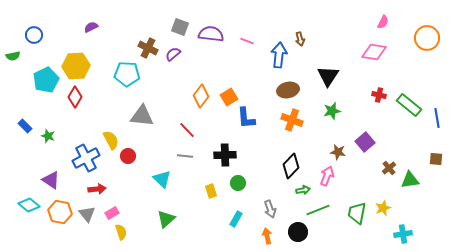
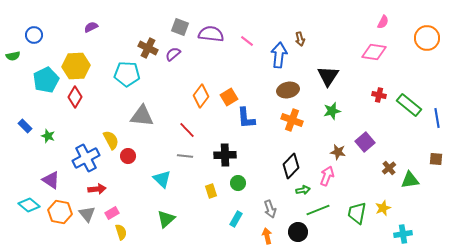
pink line at (247, 41): rotated 16 degrees clockwise
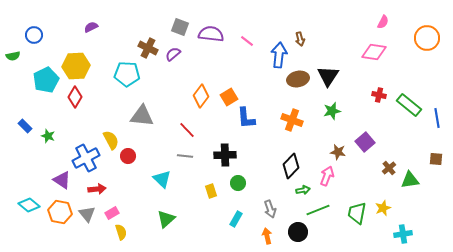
brown ellipse at (288, 90): moved 10 px right, 11 px up
purple triangle at (51, 180): moved 11 px right
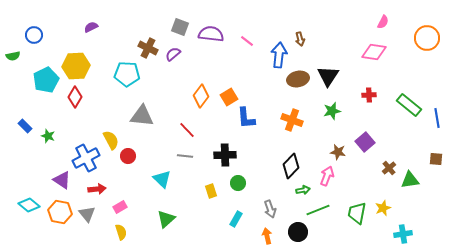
red cross at (379, 95): moved 10 px left; rotated 16 degrees counterclockwise
pink rectangle at (112, 213): moved 8 px right, 6 px up
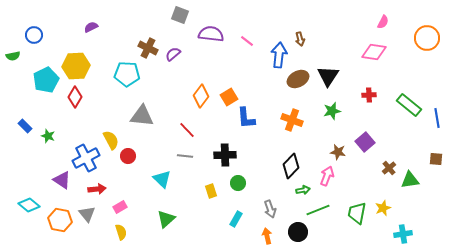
gray square at (180, 27): moved 12 px up
brown ellipse at (298, 79): rotated 15 degrees counterclockwise
orange hexagon at (60, 212): moved 8 px down
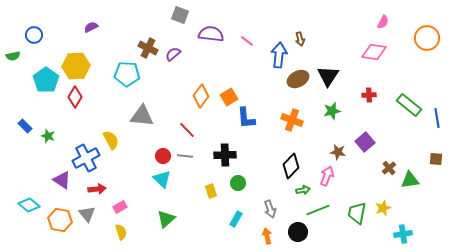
cyan pentagon at (46, 80): rotated 10 degrees counterclockwise
red circle at (128, 156): moved 35 px right
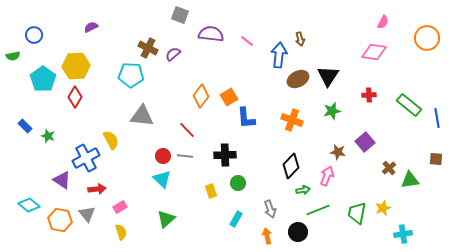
cyan pentagon at (127, 74): moved 4 px right, 1 px down
cyan pentagon at (46, 80): moved 3 px left, 1 px up
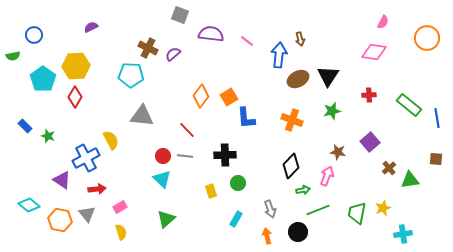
purple square at (365, 142): moved 5 px right
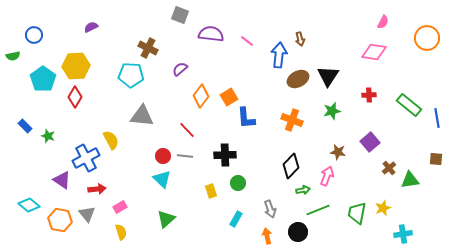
purple semicircle at (173, 54): moved 7 px right, 15 px down
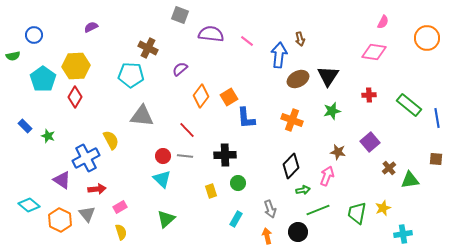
orange hexagon at (60, 220): rotated 15 degrees clockwise
